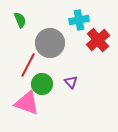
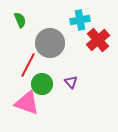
cyan cross: moved 1 px right
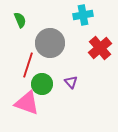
cyan cross: moved 3 px right, 5 px up
red cross: moved 2 px right, 8 px down
red line: rotated 10 degrees counterclockwise
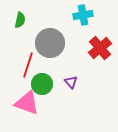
green semicircle: rotated 35 degrees clockwise
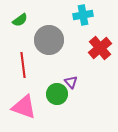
green semicircle: rotated 42 degrees clockwise
gray circle: moved 1 px left, 3 px up
red line: moved 5 px left; rotated 25 degrees counterclockwise
green circle: moved 15 px right, 10 px down
pink triangle: moved 3 px left, 4 px down
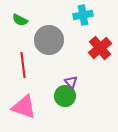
green semicircle: rotated 63 degrees clockwise
green circle: moved 8 px right, 2 px down
